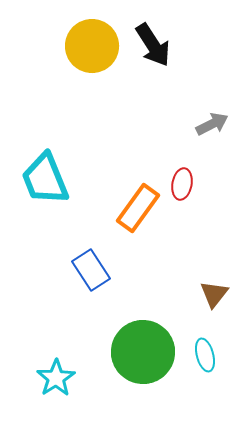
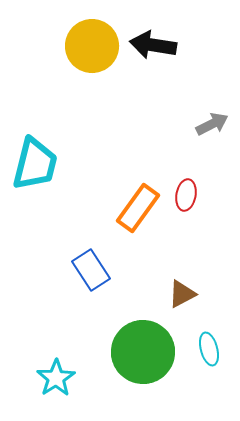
black arrow: rotated 132 degrees clockwise
cyan trapezoid: moved 10 px left, 15 px up; rotated 144 degrees counterclockwise
red ellipse: moved 4 px right, 11 px down
brown triangle: moved 32 px left; rotated 24 degrees clockwise
cyan ellipse: moved 4 px right, 6 px up
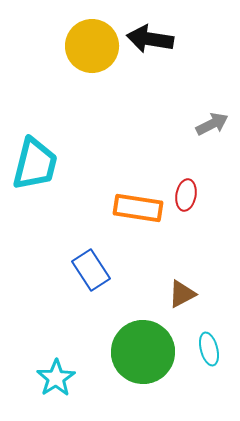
black arrow: moved 3 px left, 6 px up
orange rectangle: rotated 63 degrees clockwise
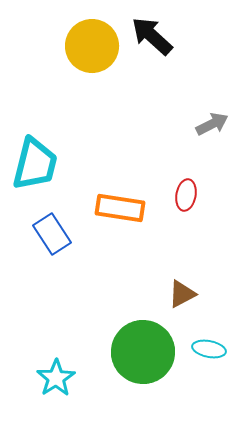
black arrow: moved 2 px right, 3 px up; rotated 33 degrees clockwise
orange rectangle: moved 18 px left
blue rectangle: moved 39 px left, 36 px up
cyan ellipse: rotated 64 degrees counterclockwise
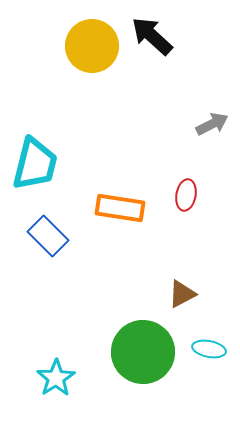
blue rectangle: moved 4 px left, 2 px down; rotated 12 degrees counterclockwise
